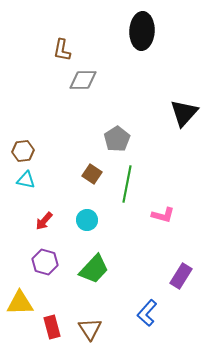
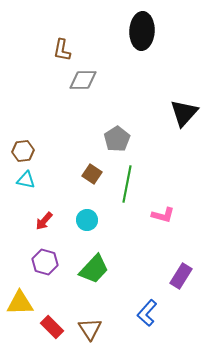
red rectangle: rotated 30 degrees counterclockwise
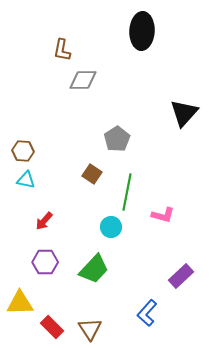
brown hexagon: rotated 10 degrees clockwise
green line: moved 8 px down
cyan circle: moved 24 px right, 7 px down
purple hexagon: rotated 15 degrees counterclockwise
purple rectangle: rotated 15 degrees clockwise
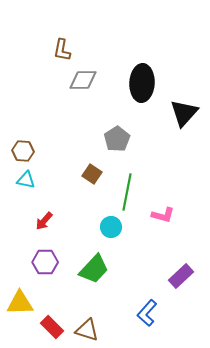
black ellipse: moved 52 px down
brown triangle: moved 3 px left, 1 px down; rotated 40 degrees counterclockwise
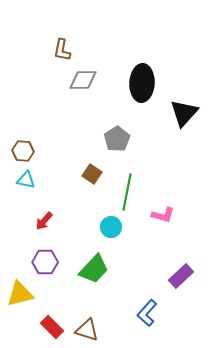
yellow triangle: moved 9 px up; rotated 12 degrees counterclockwise
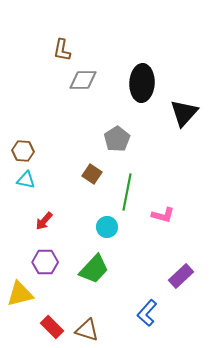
cyan circle: moved 4 px left
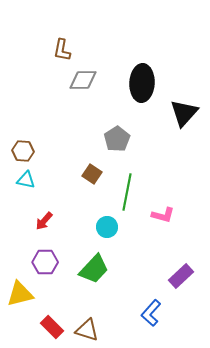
blue L-shape: moved 4 px right
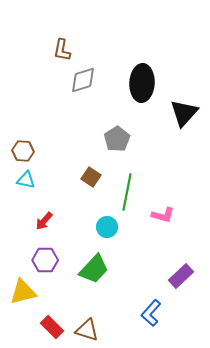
gray diamond: rotated 16 degrees counterclockwise
brown square: moved 1 px left, 3 px down
purple hexagon: moved 2 px up
yellow triangle: moved 3 px right, 2 px up
